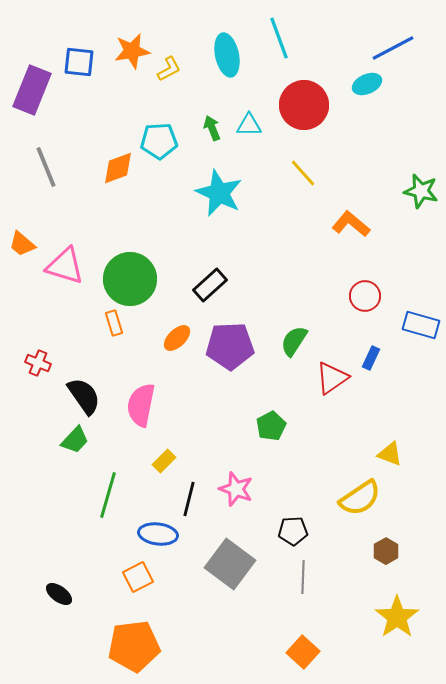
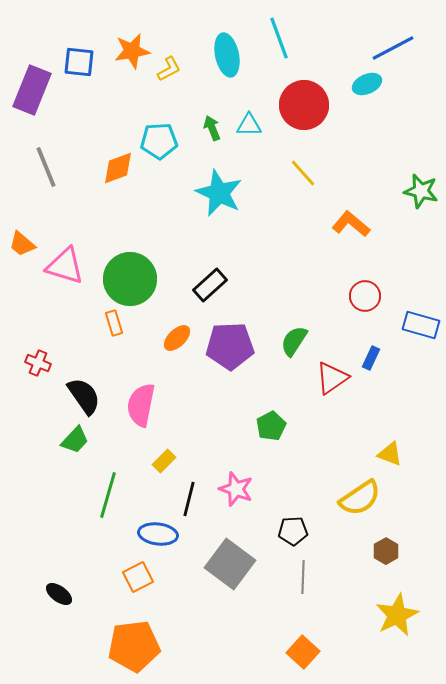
yellow star at (397, 617): moved 2 px up; rotated 9 degrees clockwise
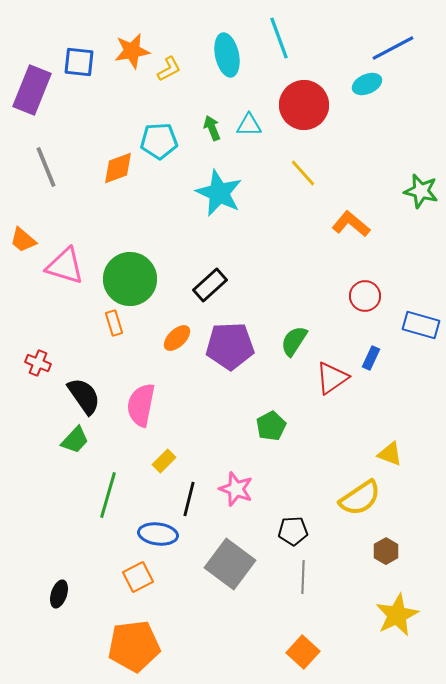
orange trapezoid at (22, 244): moved 1 px right, 4 px up
black ellipse at (59, 594): rotated 72 degrees clockwise
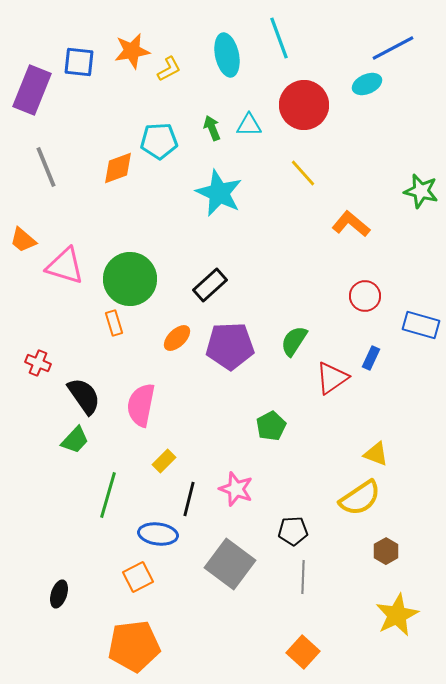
yellow triangle at (390, 454): moved 14 px left
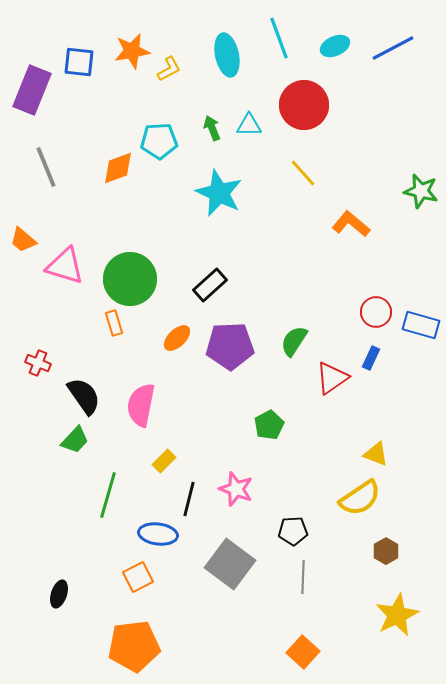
cyan ellipse at (367, 84): moved 32 px left, 38 px up
red circle at (365, 296): moved 11 px right, 16 px down
green pentagon at (271, 426): moved 2 px left, 1 px up
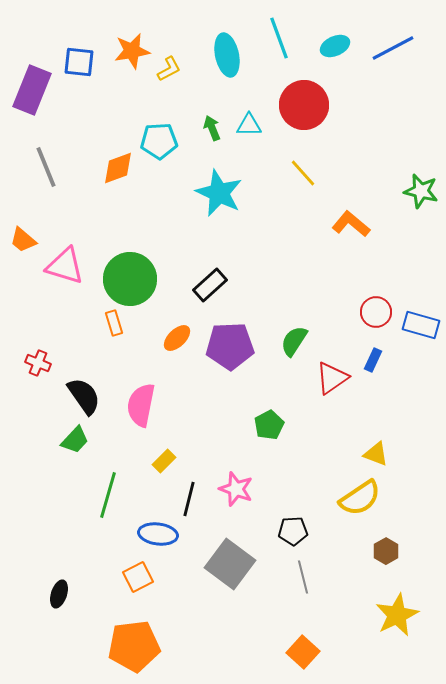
blue rectangle at (371, 358): moved 2 px right, 2 px down
gray line at (303, 577): rotated 16 degrees counterclockwise
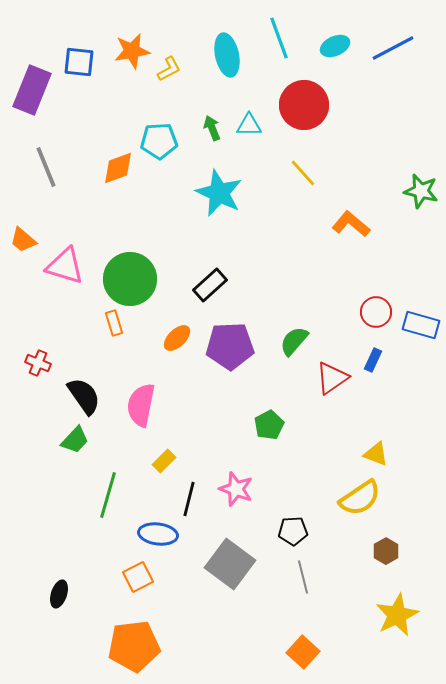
green semicircle at (294, 341): rotated 8 degrees clockwise
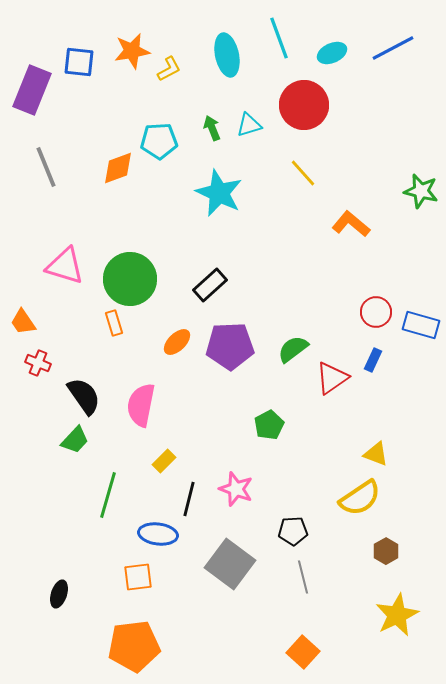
cyan ellipse at (335, 46): moved 3 px left, 7 px down
cyan triangle at (249, 125): rotated 16 degrees counterclockwise
orange trapezoid at (23, 240): moved 82 px down; rotated 16 degrees clockwise
orange ellipse at (177, 338): moved 4 px down
green semicircle at (294, 341): moved 1 px left, 8 px down; rotated 12 degrees clockwise
orange square at (138, 577): rotated 20 degrees clockwise
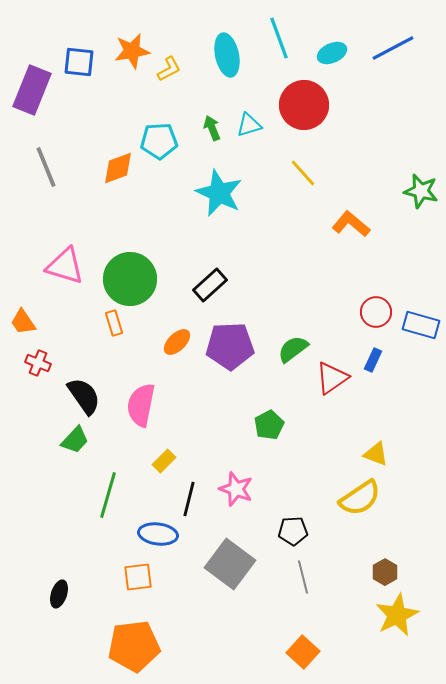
brown hexagon at (386, 551): moved 1 px left, 21 px down
